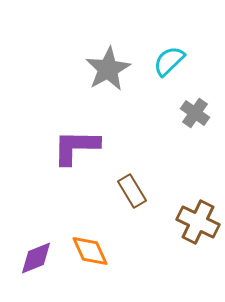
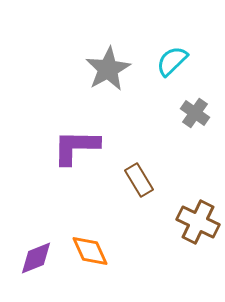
cyan semicircle: moved 3 px right
brown rectangle: moved 7 px right, 11 px up
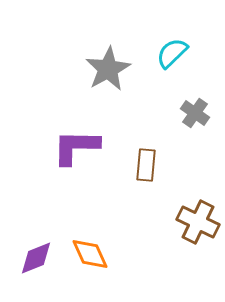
cyan semicircle: moved 8 px up
brown rectangle: moved 7 px right, 15 px up; rotated 36 degrees clockwise
orange diamond: moved 3 px down
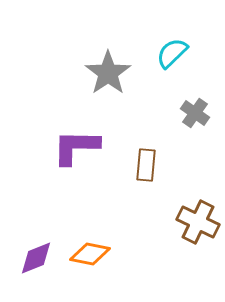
gray star: moved 4 px down; rotated 6 degrees counterclockwise
orange diamond: rotated 54 degrees counterclockwise
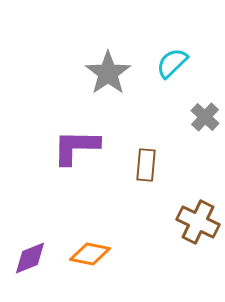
cyan semicircle: moved 10 px down
gray cross: moved 10 px right, 4 px down; rotated 8 degrees clockwise
purple diamond: moved 6 px left
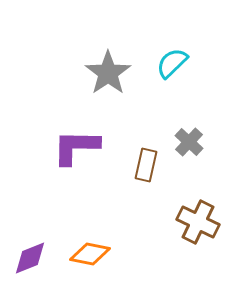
gray cross: moved 16 px left, 25 px down
brown rectangle: rotated 8 degrees clockwise
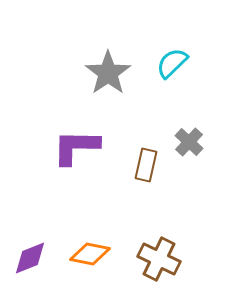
brown cross: moved 39 px left, 37 px down
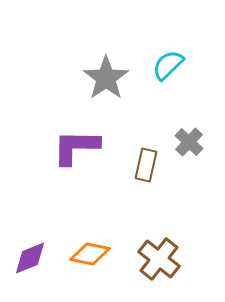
cyan semicircle: moved 4 px left, 2 px down
gray star: moved 2 px left, 5 px down
brown cross: rotated 12 degrees clockwise
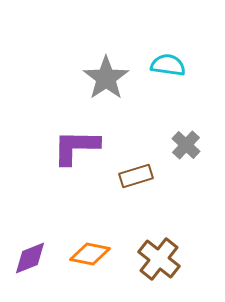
cyan semicircle: rotated 52 degrees clockwise
gray cross: moved 3 px left, 3 px down
brown rectangle: moved 10 px left, 11 px down; rotated 60 degrees clockwise
